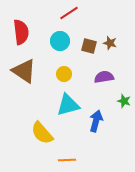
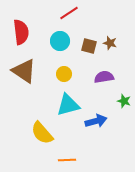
blue arrow: rotated 60 degrees clockwise
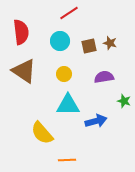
brown square: rotated 28 degrees counterclockwise
cyan triangle: rotated 15 degrees clockwise
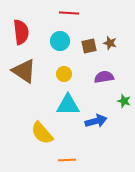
red line: rotated 36 degrees clockwise
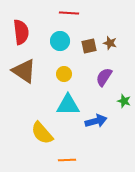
purple semicircle: rotated 48 degrees counterclockwise
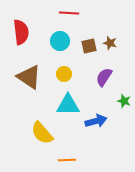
brown triangle: moved 5 px right, 6 px down
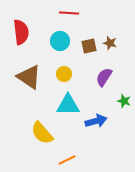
orange line: rotated 24 degrees counterclockwise
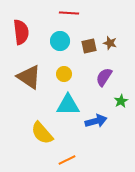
green star: moved 3 px left; rotated 24 degrees clockwise
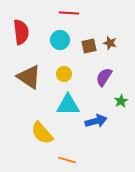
cyan circle: moved 1 px up
orange line: rotated 42 degrees clockwise
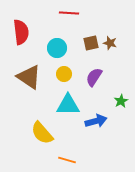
cyan circle: moved 3 px left, 8 px down
brown square: moved 2 px right, 3 px up
purple semicircle: moved 10 px left
